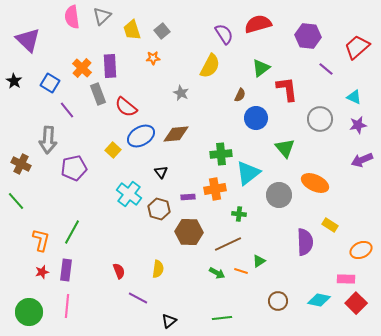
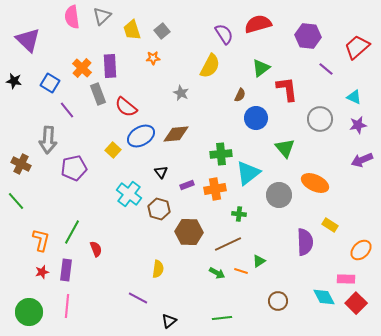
black star at (14, 81): rotated 21 degrees counterclockwise
purple rectangle at (188, 197): moved 1 px left, 12 px up; rotated 16 degrees counterclockwise
orange ellipse at (361, 250): rotated 20 degrees counterclockwise
red semicircle at (119, 271): moved 23 px left, 22 px up
cyan diamond at (319, 300): moved 5 px right, 3 px up; rotated 50 degrees clockwise
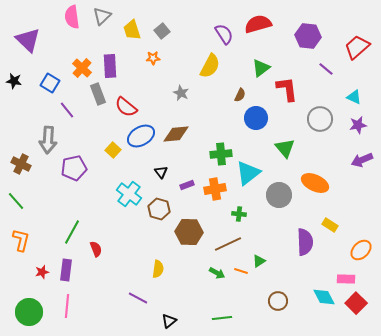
orange L-shape at (41, 240): moved 20 px left
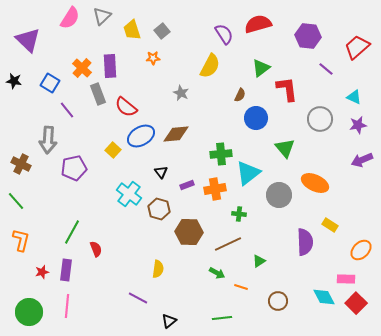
pink semicircle at (72, 17): moved 2 px left, 1 px down; rotated 140 degrees counterclockwise
orange line at (241, 271): moved 16 px down
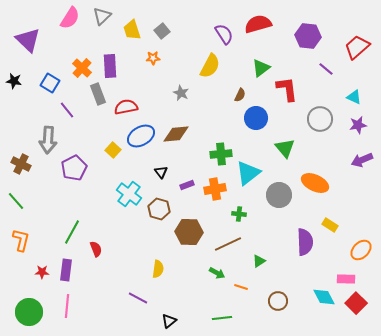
red semicircle at (126, 107): rotated 130 degrees clockwise
purple pentagon at (74, 168): rotated 15 degrees counterclockwise
red star at (42, 272): rotated 16 degrees clockwise
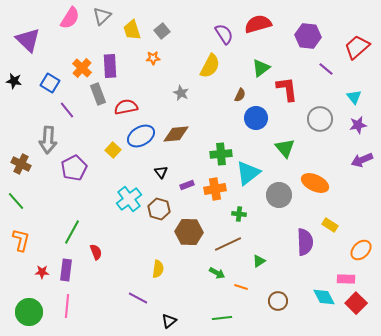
cyan triangle at (354, 97): rotated 28 degrees clockwise
cyan cross at (129, 194): moved 5 px down; rotated 15 degrees clockwise
red semicircle at (96, 249): moved 3 px down
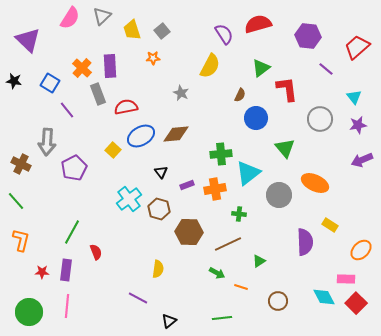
gray arrow at (48, 140): moved 1 px left, 2 px down
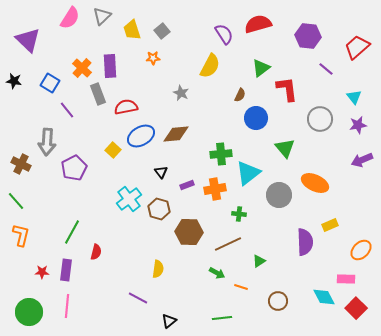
yellow rectangle at (330, 225): rotated 56 degrees counterclockwise
orange L-shape at (21, 240): moved 5 px up
red semicircle at (96, 252): rotated 35 degrees clockwise
red square at (356, 303): moved 5 px down
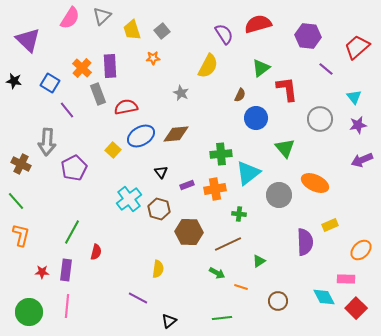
yellow semicircle at (210, 66): moved 2 px left
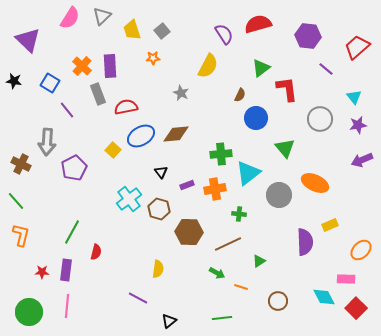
orange cross at (82, 68): moved 2 px up
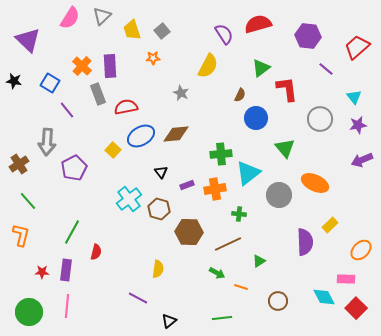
brown cross at (21, 164): moved 2 px left; rotated 30 degrees clockwise
green line at (16, 201): moved 12 px right
yellow rectangle at (330, 225): rotated 21 degrees counterclockwise
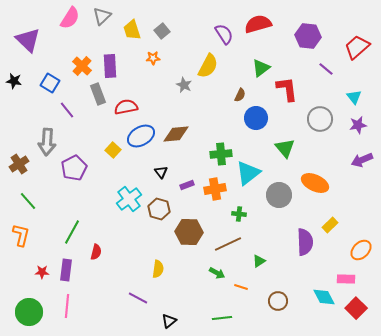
gray star at (181, 93): moved 3 px right, 8 px up
